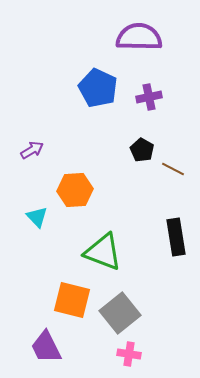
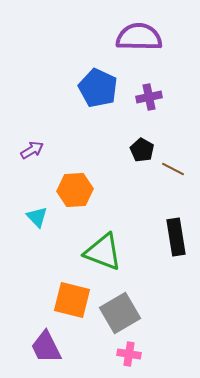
gray square: rotated 9 degrees clockwise
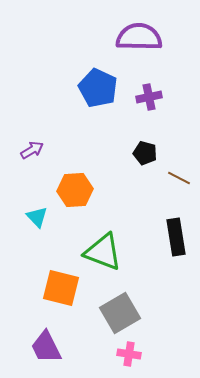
black pentagon: moved 3 px right, 3 px down; rotated 15 degrees counterclockwise
brown line: moved 6 px right, 9 px down
orange square: moved 11 px left, 12 px up
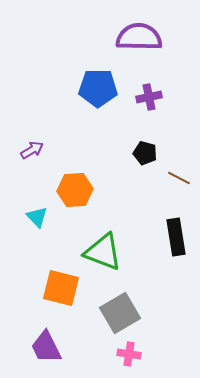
blue pentagon: rotated 24 degrees counterclockwise
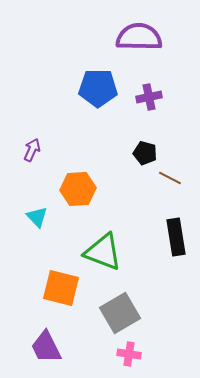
purple arrow: rotated 35 degrees counterclockwise
brown line: moved 9 px left
orange hexagon: moved 3 px right, 1 px up
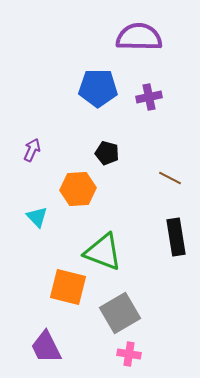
black pentagon: moved 38 px left
orange square: moved 7 px right, 1 px up
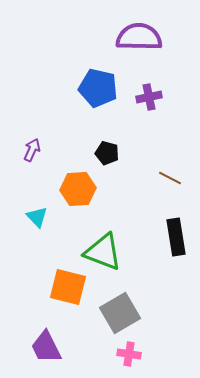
blue pentagon: rotated 12 degrees clockwise
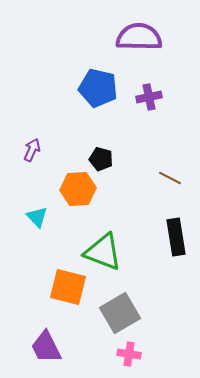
black pentagon: moved 6 px left, 6 px down
